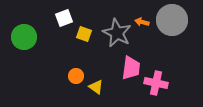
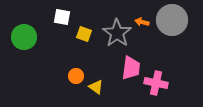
white square: moved 2 px left, 1 px up; rotated 30 degrees clockwise
gray star: rotated 8 degrees clockwise
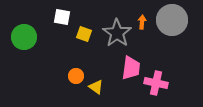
orange arrow: rotated 80 degrees clockwise
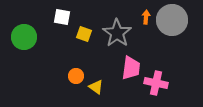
orange arrow: moved 4 px right, 5 px up
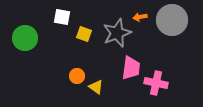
orange arrow: moved 6 px left; rotated 104 degrees counterclockwise
gray star: rotated 16 degrees clockwise
green circle: moved 1 px right, 1 px down
orange circle: moved 1 px right
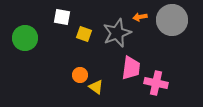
orange circle: moved 3 px right, 1 px up
